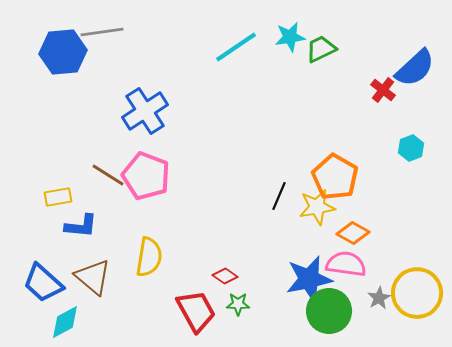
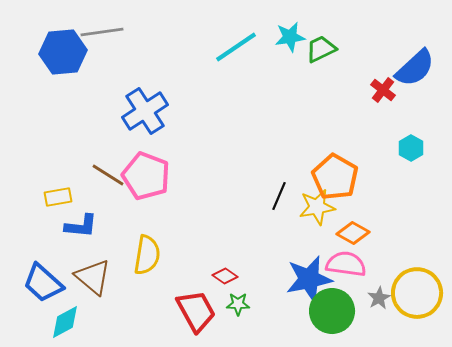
cyan hexagon: rotated 10 degrees counterclockwise
yellow semicircle: moved 2 px left, 2 px up
green circle: moved 3 px right
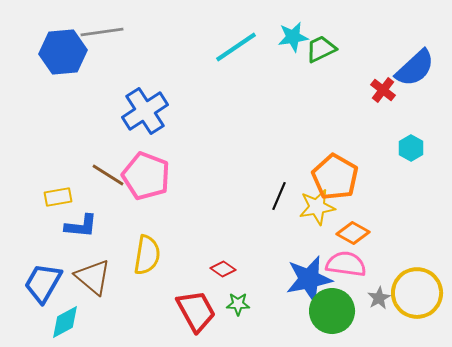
cyan star: moved 3 px right
red diamond: moved 2 px left, 7 px up
blue trapezoid: rotated 78 degrees clockwise
